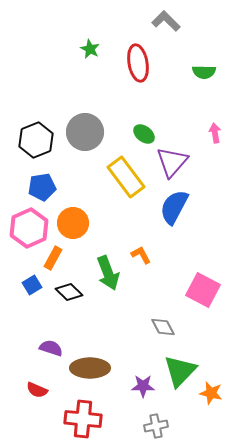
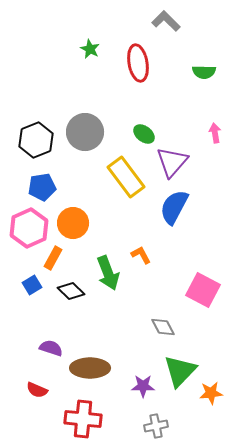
black diamond: moved 2 px right, 1 px up
orange star: rotated 20 degrees counterclockwise
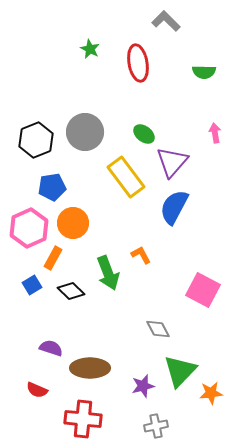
blue pentagon: moved 10 px right
gray diamond: moved 5 px left, 2 px down
purple star: rotated 15 degrees counterclockwise
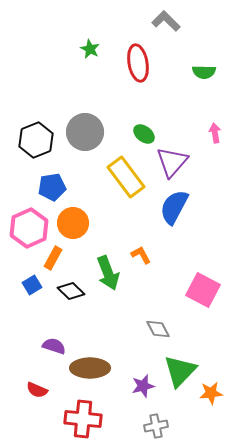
purple semicircle: moved 3 px right, 2 px up
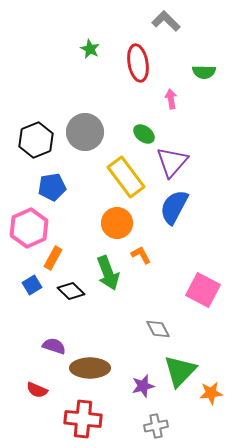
pink arrow: moved 44 px left, 34 px up
orange circle: moved 44 px right
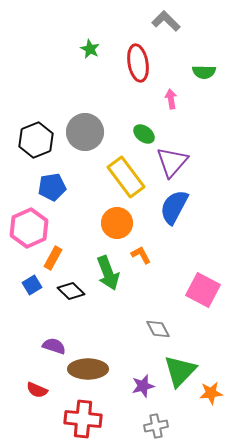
brown ellipse: moved 2 px left, 1 px down
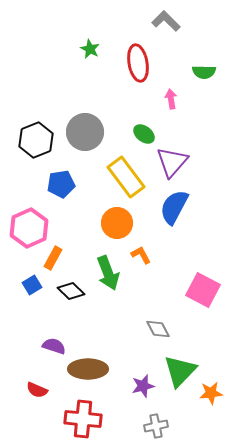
blue pentagon: moved 9 px right, 3 px up
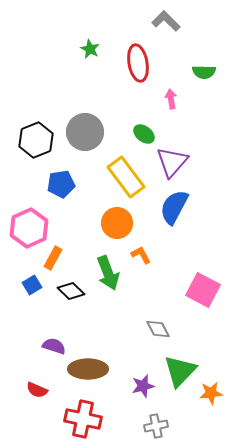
red cross: rotated 6 degrees clockwise
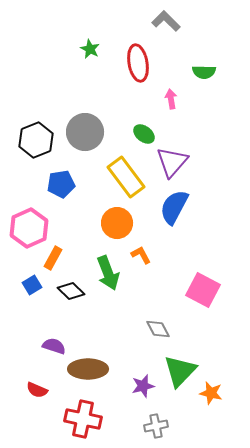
orange star: rotated 20 degrees clockwise
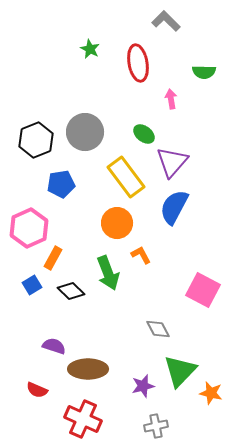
red cross: rotated 12 degrees clockwise
